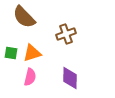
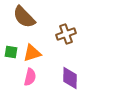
green square: moved 1 px up
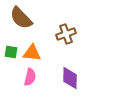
brown semicircle: moved 3 px left, 1 px down
orange triangle: rotated 24 degrees clockwise
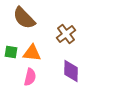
brown semicircle: moved 3 px right
brown cross: rotated 18 degrees counterclockwise
purple diamond: moved 1 px right, 7 px up
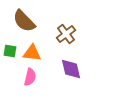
brown semicircle: moved 3 px down
green square: moved 1 px left, 1 px up
purple diamond: moved 2 px up; rotated 15 degrees counterclockwise
